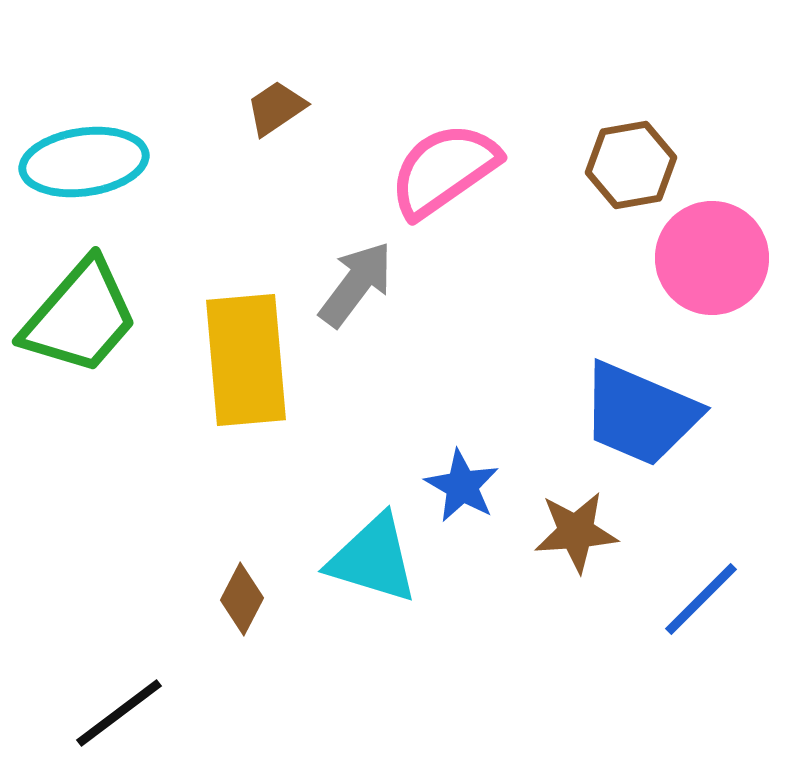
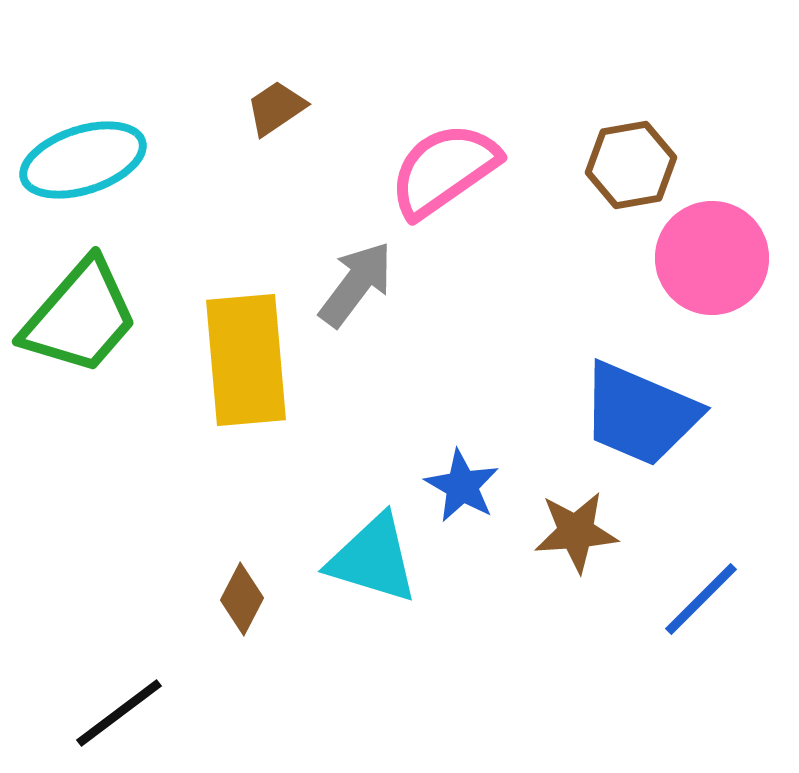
cyan ellipse: moved 1 px left, 2 px up; rotated 10 degrees counterclockwise
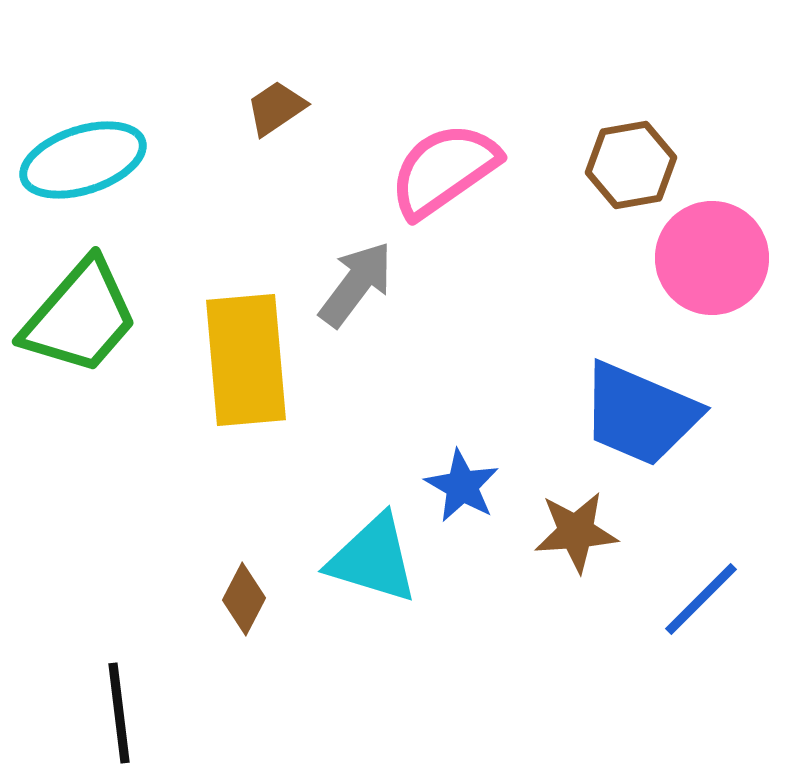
brown diamond: moved 2 px right
black line: rotated 60 degrees counterclockwise
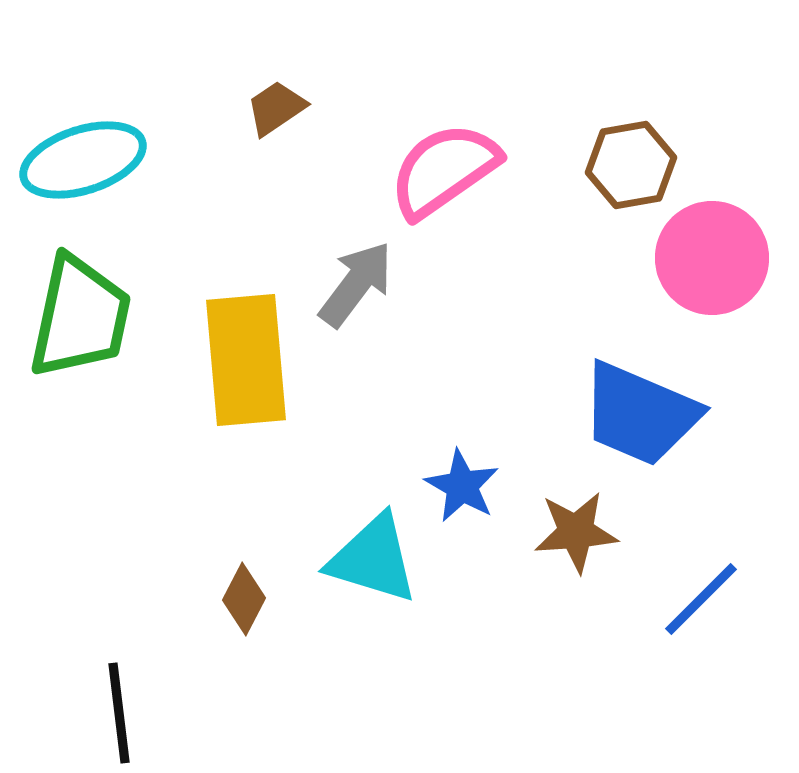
green trapezoid: rotated 29 degrees counterclockwise
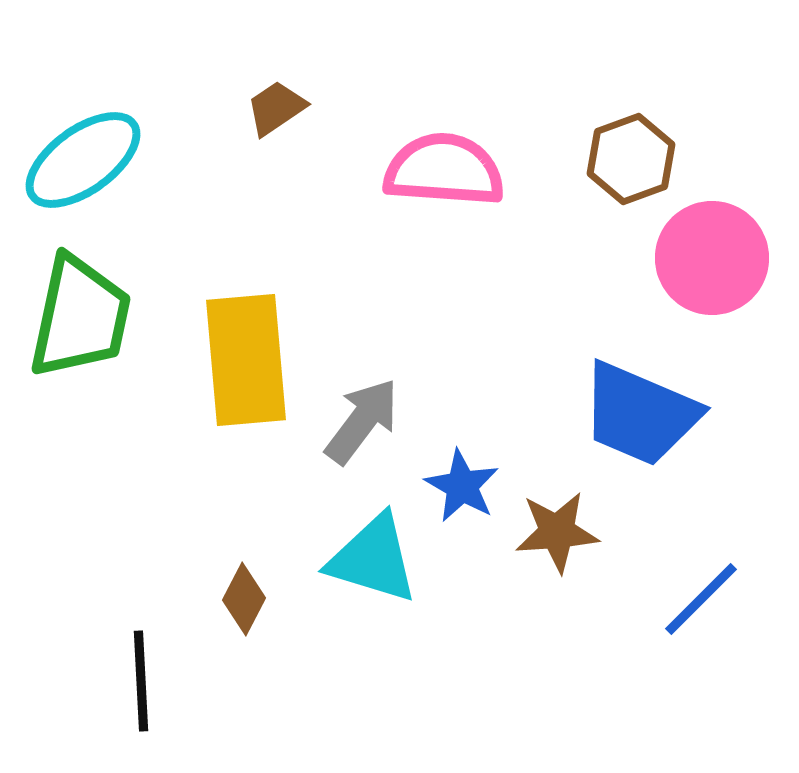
cyan ellipse: rotated 18 degrees counterclockwise
brown hexagon: moved 6 px up; rotated 10 degrees counterclockwise
pink semicircle: rotated 39 degrees clockwise
gray arrow: moved 6 px right, 137 px down
brown star: moved 19 px left
black line: moved 22 px right, 32 px up; rotated 4 degrees clockwise
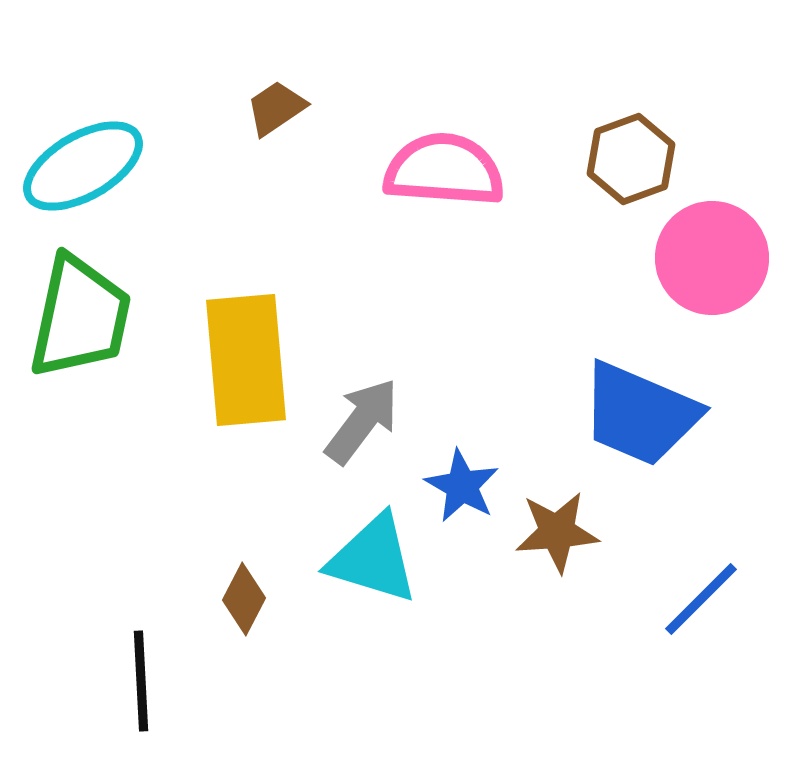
cyan ellipse: moved 6 px down; rotated 6 degrees clockwise
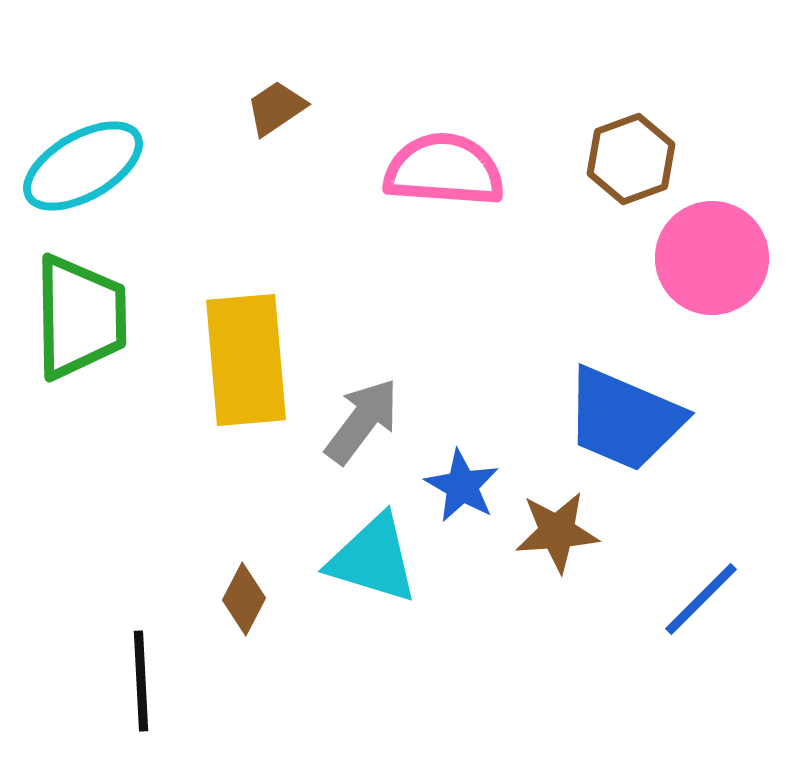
green trapezoid: rotated 13 degrees counterclockwise
blue trapezoid: moved 16 px left, 5 px down
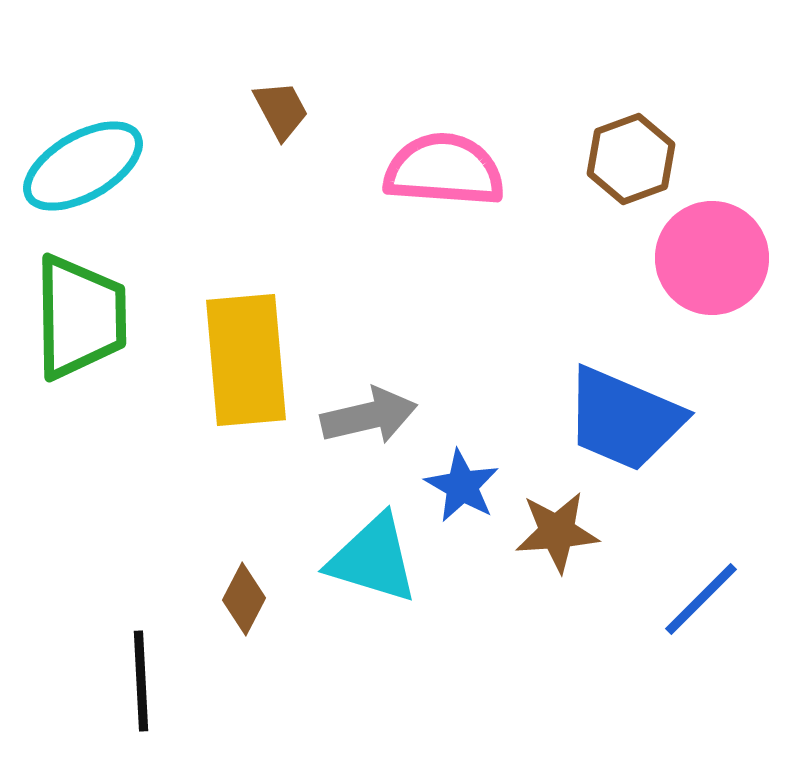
brown trapezoid: moved 5 px right, 2 px down; rotated 96 degrees clockwise
gray arrow: moved 7 px right, 5 px up; rotated 40 degrees clockwise
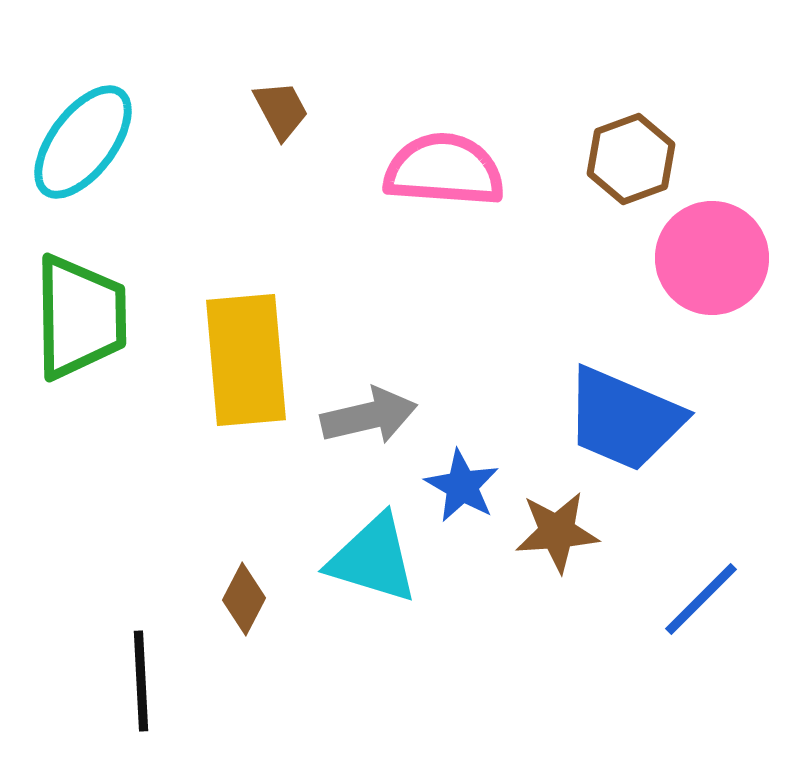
cyan ellipse: moved 24 px up; rotated 23 degrees counterclockwise
